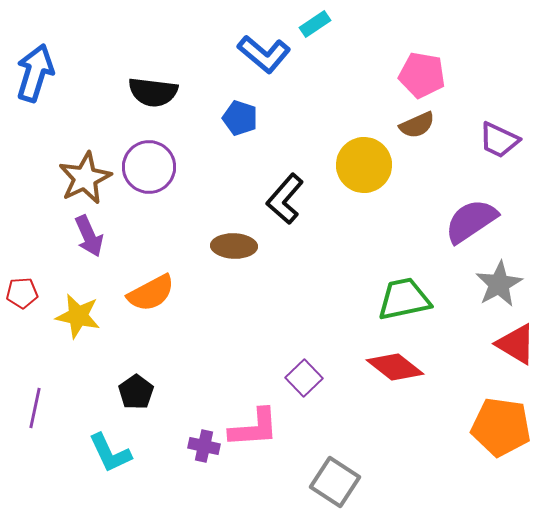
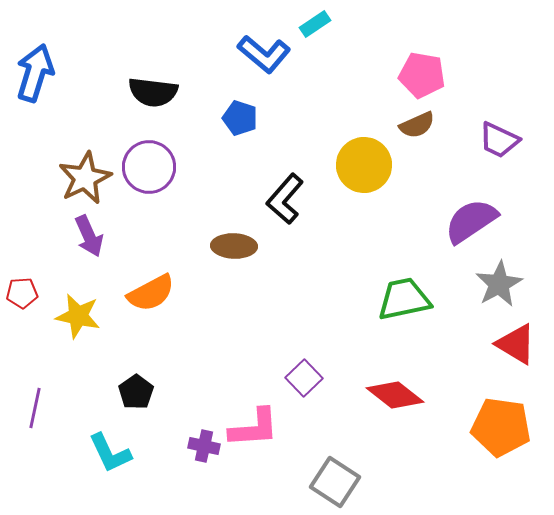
red diamond: moved 28 px down
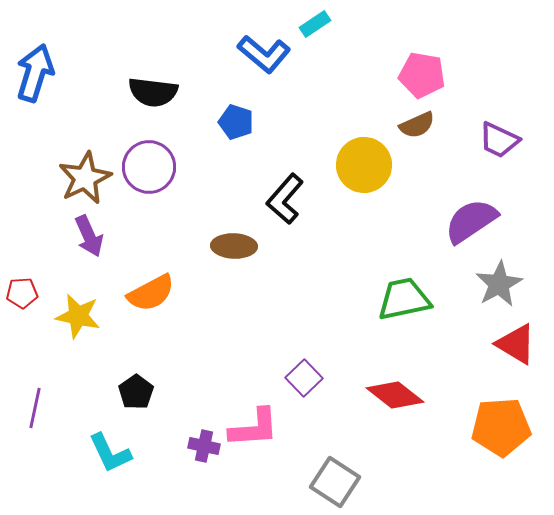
blue pentagon: moved 4 px left, 4 px down
orange pentagon: rotated 12 degrees counterclockwise
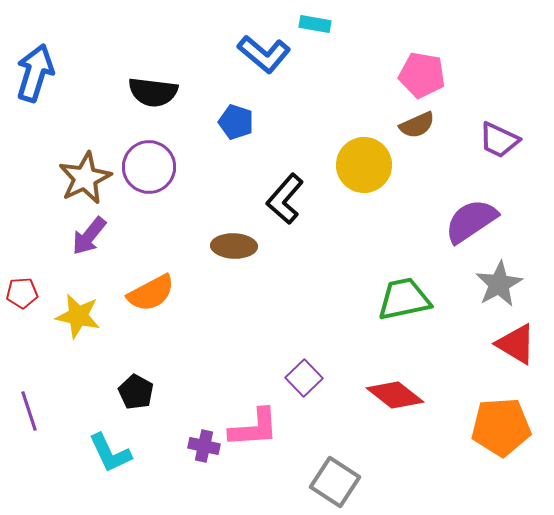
cyan rectangle: rotated 44 degrees clockwise
purple arrow: rotated 63 degrees clockwise
black pentagon: rotated 8 degrees counterclockwise
purple line: moved 6 px left, 3 px down; rotated 30 degrees counterclockwise
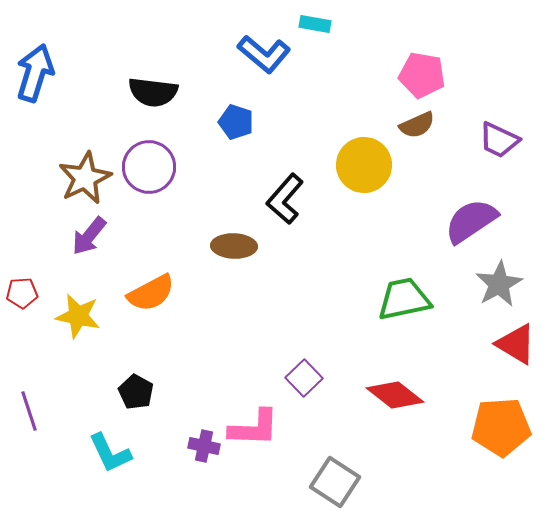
pink L-shape: rotated 6 degrees clockwise
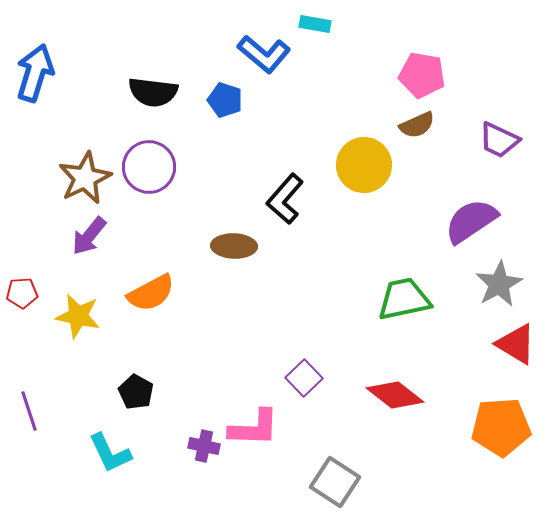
blue pentagon: moved 11 px left, 22 px up
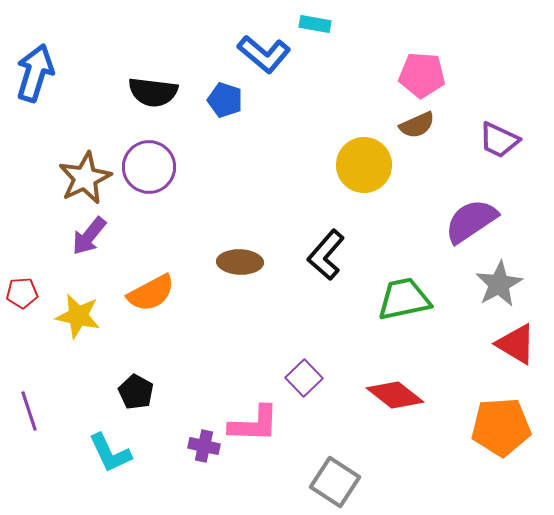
pink pentagon: rotated 6 degrees counterclockwise
black L-shape: moved 41 px right, 56 px down
brown ellipse: moved 6 px right, 16 px down
pink L-shape: moved 4 px up
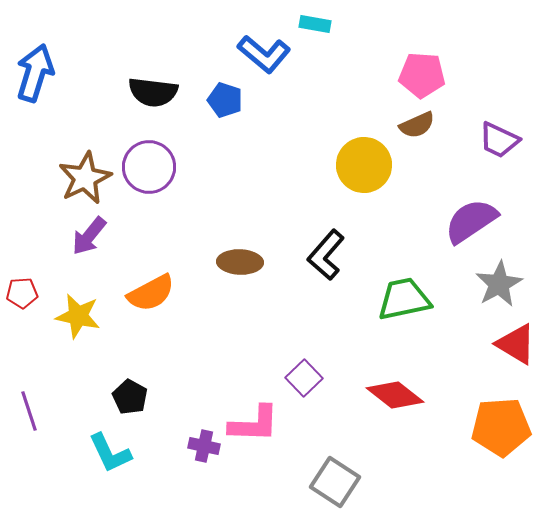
black pentagon: moved 6 px left, 5 px down
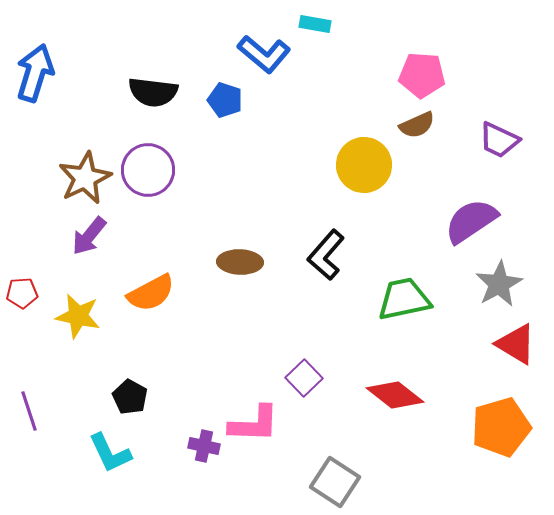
purple circle: moved 1 px left, 3 px down
orange pentagon: rotated 12 degrees counterclockwise
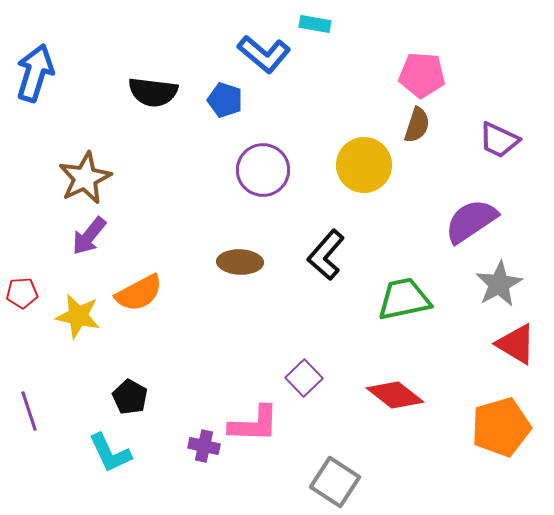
brown semicircle: rotated 48 degrees counterclockwise
purple circle: moved 115 px right
orange semicircle: moved 12 px left
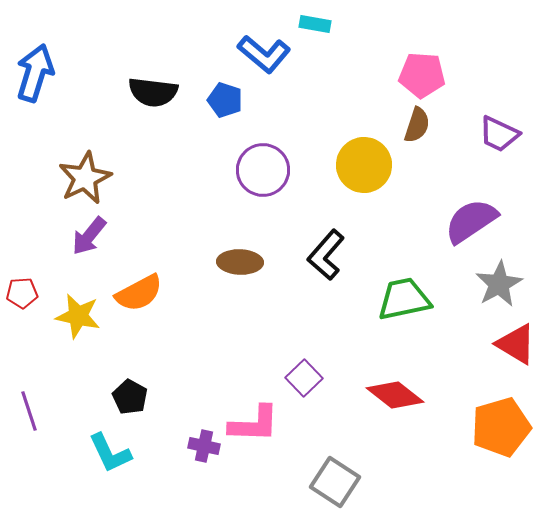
purple trapezoid: moved 6 px up
